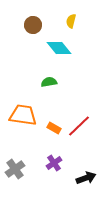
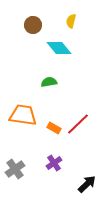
red line: moved 1 px left, 2 px up
black arrow: moved 1 px right, 6 px down; rotated 24 degrees counterclockwise
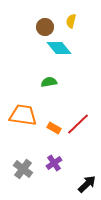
brown circle: moved 12 px right, 2 px down
gray cross: moved 8 px right; rotated 18 degrees counterclockwise
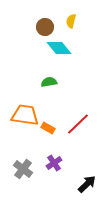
orange trapezoid: moved 2 px right
orange rectangle: moved 6 px left
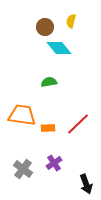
orange trapezoid: moved 3 px left
orange rectangle: rotated 32 degrees counterclockwise
black arrow: moved 1 px left; rotated 114 degrees clockwise
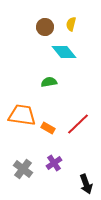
yellow semicircle: moved 3 px down
cyan diamond: moved 5 px right, 4 px down
orange rectangle: rotated 32 degrees clockwise
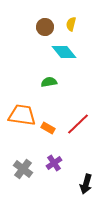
black arrow: rotated 36 degrees clockwise
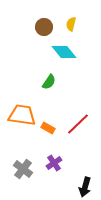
brown circle: moved 1 px left
green semicircle: rotated 133 degrees clockwise
black arrow: moved 1 px left, 3 px down
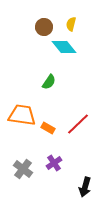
cyan diamond: moved 5 px up
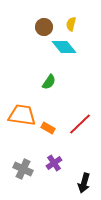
red line: moved 2 px right
gray cross: rotated 12 degrees counterclockwise
black arrow: moved 1 px left, 4 px up
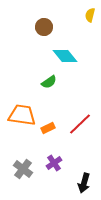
yellow semicircle: moved 19 px right, 9 px up
cyan diamond: moved 1 px right, 9 px down
green semicircle: rotated 21 degrees clockwise
orange rectangle: rotated 56 degrees counterclockwise
gray cross: rotated 12 degrees clockwise
